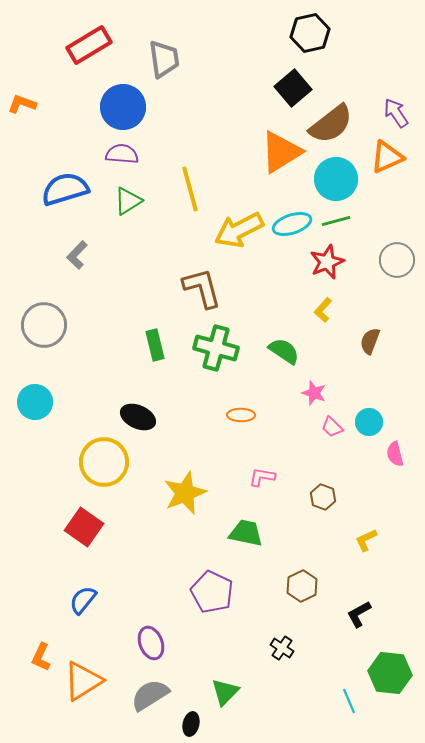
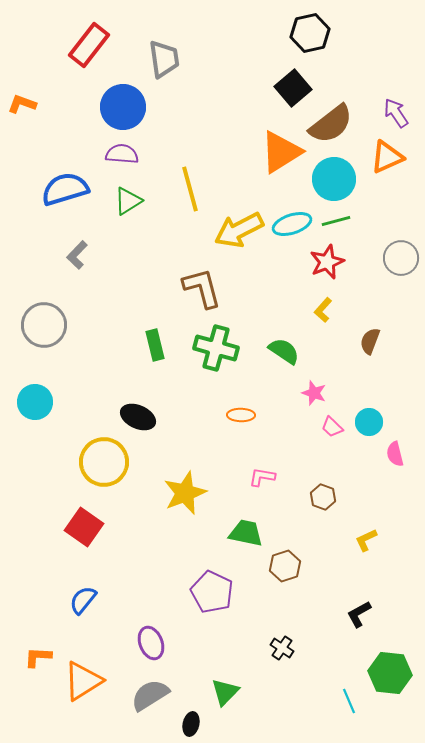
red rectangle at (89, 45): rotated 21 degrees counterclockwise
cyan circle at (336, 179): moved 2 px left
gray circle at (397, 260): moved 4 px right, 2 px up
brown hexagon at (302, 586): moved 17 px left, 20 px up; rotated 8 degrees clockwise
orange L-shape at (41, 657): moved 3 px left; rotated 68 degrees clockwise
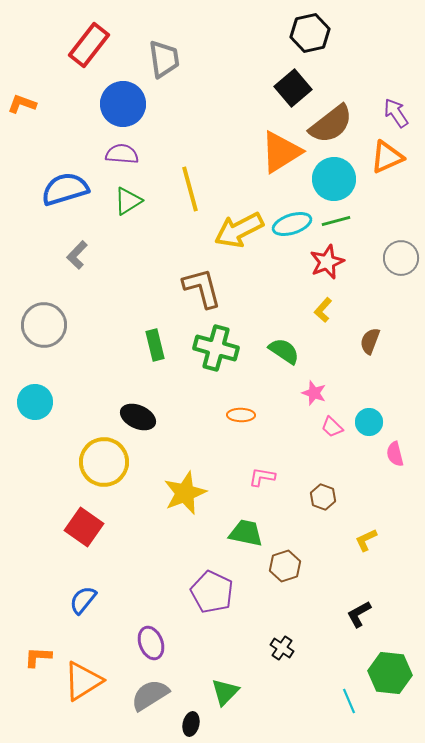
blue circle at (123, 107): moved 3 px up
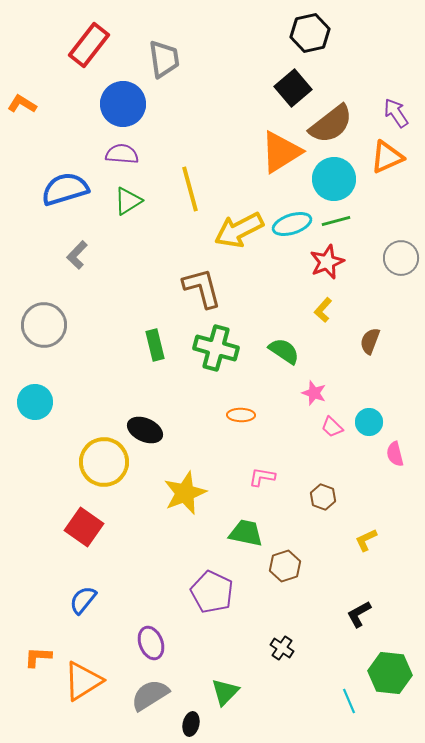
orange L-shape at (22, 104): rotated 12 degrees clockwise
black ellipse at (138, 417): moved 7 px right, 13 px down
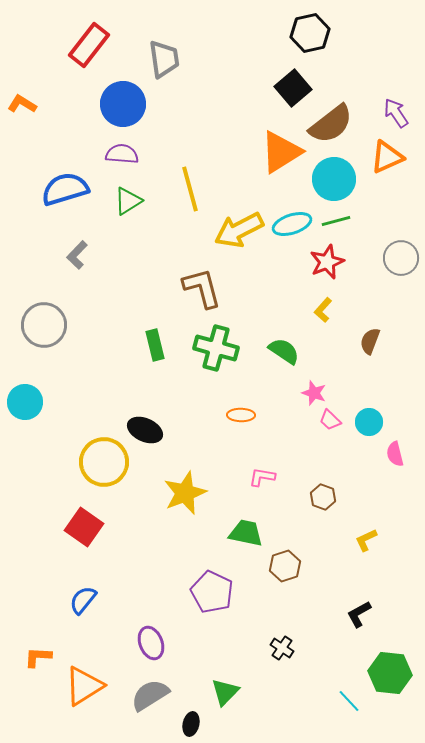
cyan circle at (35, 402): moved 10 px left
pink trapezoid at (332, 427): moved 2 px left, 7 px up
orange triangle at (83, 681): moved 1 px right, 5 px down
cyan line at (349, 701): rotated 20 degrees counterclockwise
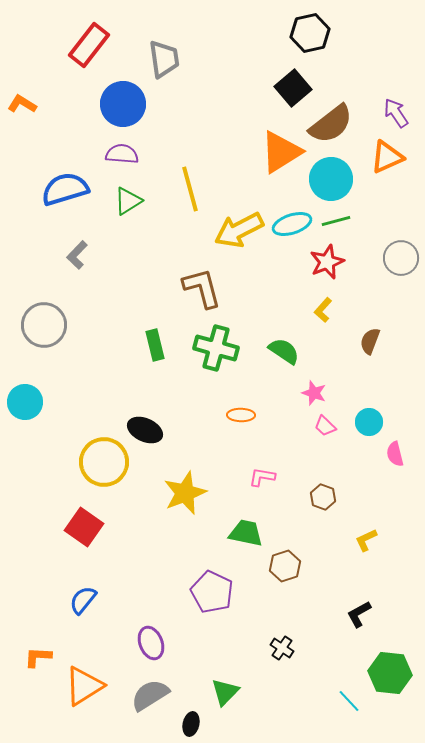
cyan circle at (334, 179): moved 3 px left
pink trapezoid at (330, 420): moved 5 px left, 6 px down
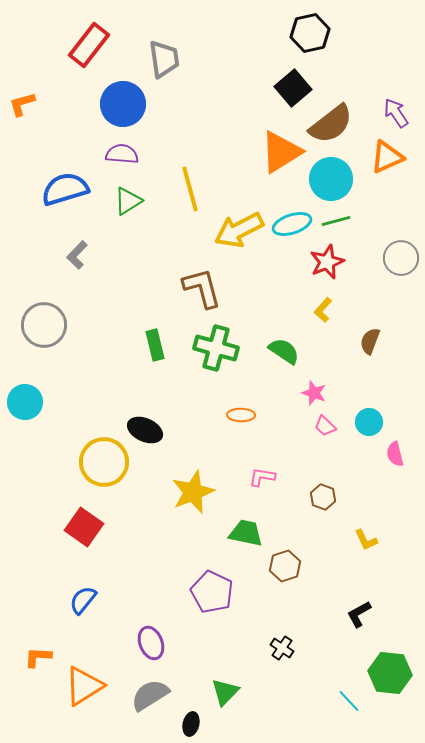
orange L-shape at (22, 104): rotated 48 degrees counterclockwise
yellow star at (185, 493): moved 8 px right, 1 px up
yellow L-shape at (366, 540): rotated 90 degrees counterclockwise
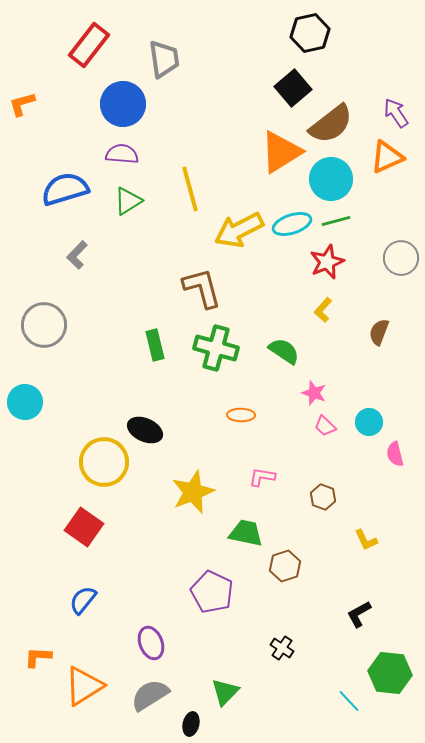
brown semicircle at (370, 341): moved 9 px right, 9 px up
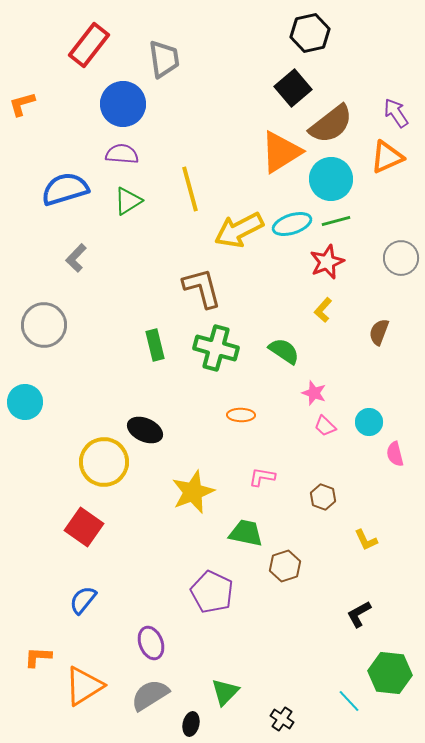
gray L-shape at (77, 255): moved 1 px left, 3 px down
black cross at (282, 648): moved 71 px down
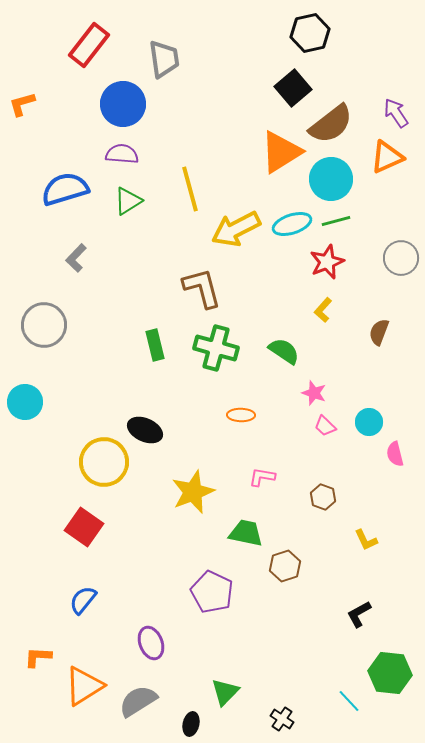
yellow arrow at (239, 230): moved 3 px left, 1 px up
gray semicircle at (150, 695): moved 12 px left, 6 px down
